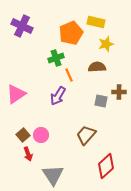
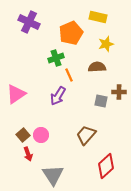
yellow rectangle: moved 2 px right, 5 px up
purple cross: moved 7 px right, 4 px up
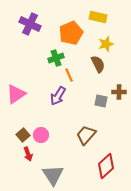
purple cross: moved 1 px right, 2 px down
brown semicircle: moved 1 px right, 3 px up; rotated 66 degrees clockwise
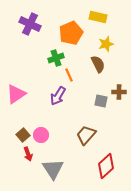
gray triangle: moved 6 px up
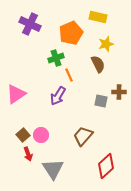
brown trapezoid: moved 3 px left, 1 px down
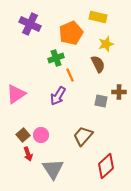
orange line: moved 1 px right
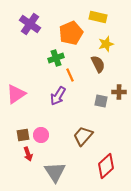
purple cross: rotated 10 degrees clockwise
brown square: rotated 32 degrees clockwise
gray triangle: moved 2 px right, 3 px down
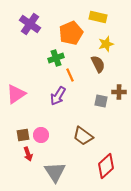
brown trapezoid: rotated 95 degrees counterclockwise
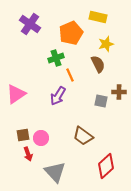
pink circle: moved 3 px down
gray triangle: rotated 10 degrees counterclockwise
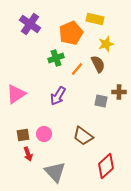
yellow rectangle: moved 3 px left, 2 px down
orange line: moved 7 px right, 6 px up; rotated 64 degrees clockwise
pink circle: moved 3 px right, 4 px up
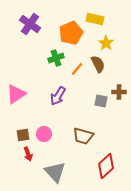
yellow star: moved 1 px up; rotated 21 degrees counterclockwise
brown trapezoid: rotated 20 degrees counterclockwise
